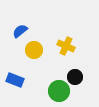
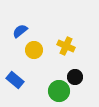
blue rectangle: rotated 18 degrees clockwise
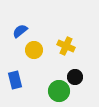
blue rectangle: rotated 36 degrees clockwise
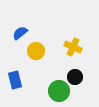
blue semicircle: moved 2 px down
yellow cross: moved 7 px right, 1 px down
yellow circle: moved 2 px right, 1 px down
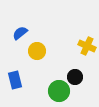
yellow cross: moved 14 px right, 1 px up
yellow circle: moved 1 px right
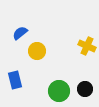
black circle: moved 10 px right, 12 px down
